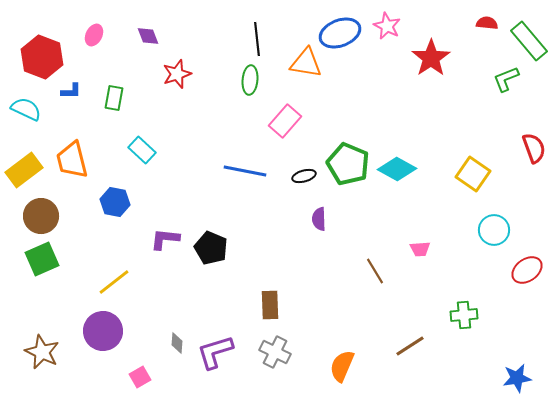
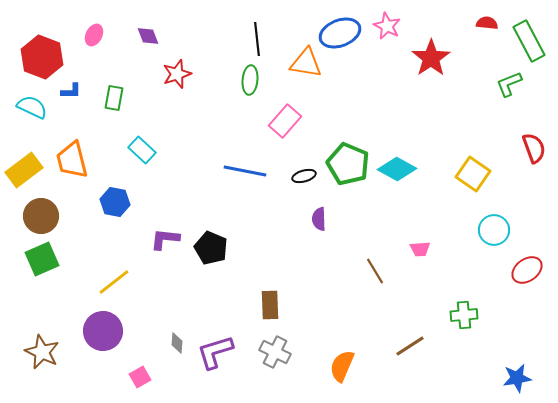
green rectangle at (529, 41): rotated 12 degrees clockwise
green L-shape at (506, 79): moved 3 px right, 5 px down
cyan semicircle at (26, 109): moved 6 px right, 2 px up
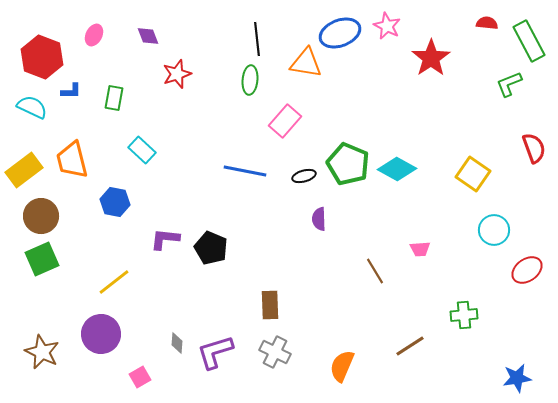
purple circle at (103, 331): moved 2 px left, 3 px down
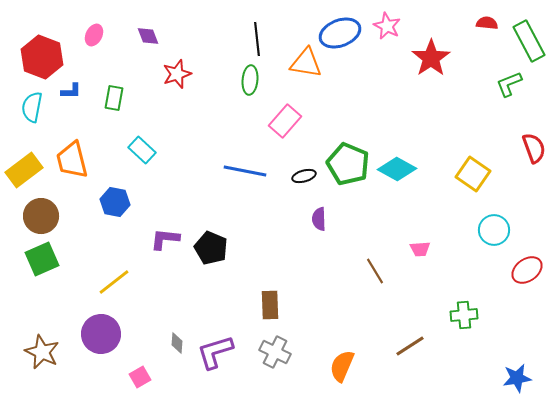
cyan semicircle at (32, 107): rotated 104 degrees counterclockwise
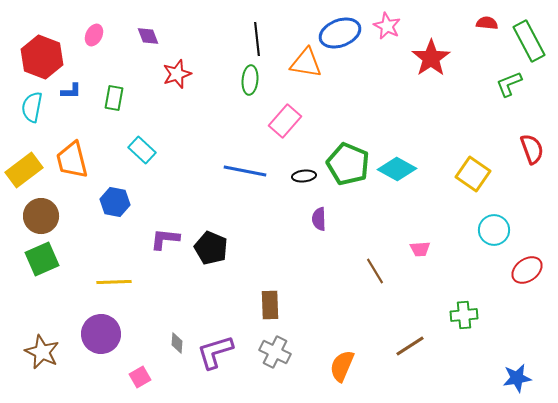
red semicircle at (534, 148): moved 2 px left, 1 px down
black ellipse at (304, 176): rotated 10 degrees clockwise
yellow line at (114, 282): rotated 36 degrees clockwise
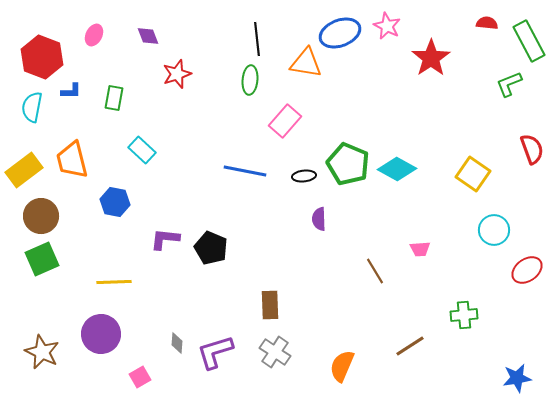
gray cross at (275, 352): rotated 8 degrees clockwise
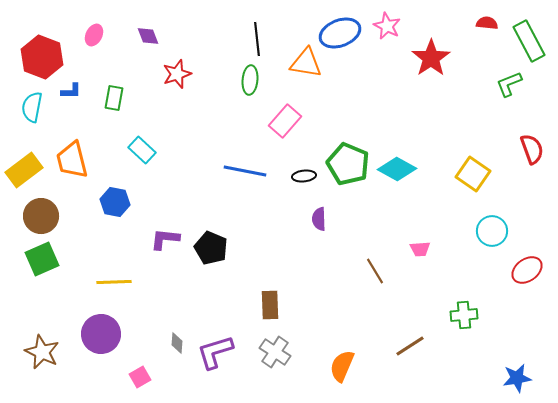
cyan circle at (494, 230): moved 2 px left, 1 px down
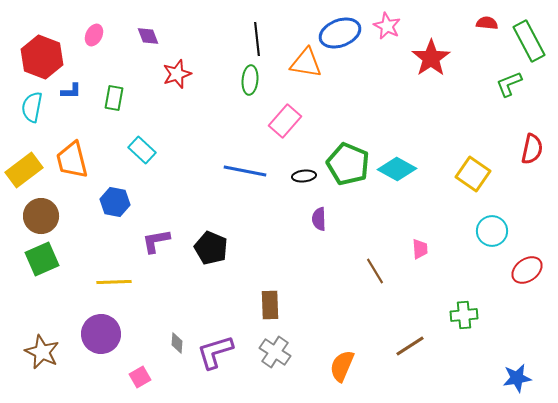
red semicircle at (532, 149): rotated 32 degrees clockwise
purple L-shape at (165, 239): moved 9 px left, 2 px down; rotated 16 degrees counterclockwise
pink trapezoid at (420, 249): rotated 90 degrees counterclockwise
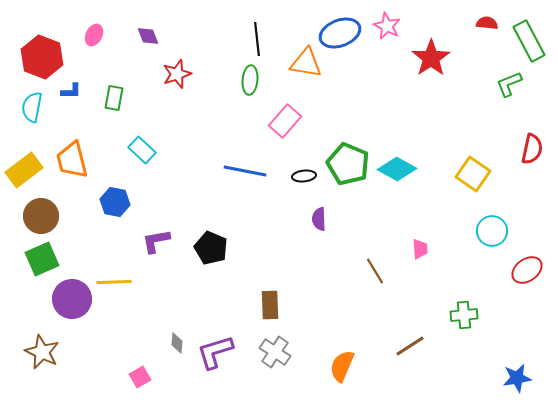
purple circle at (101, 334): moved 29 px left, 35 px up
